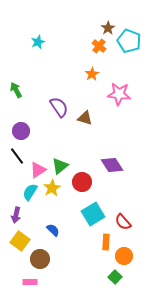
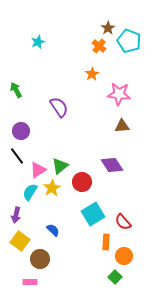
brown triangle: moved 37 px right, 8 px down; rotated 21 degrees counterclockwise
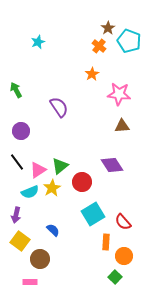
black line: moved 6 px down
cyan semicircle: rotated 144 degrees counterclockwise
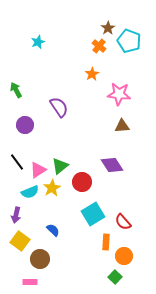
purple circle: moved 4 px right, 6 px up
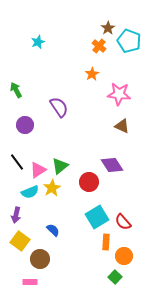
brown triangle: rotated 28 degrees clockwise
red circle: moved 7 px right
cyan square: moved 4 px right, 3 px down
